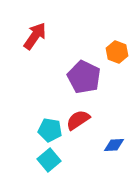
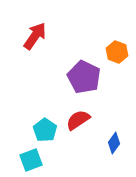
cyan pentagon: moved 5 px left; rotated 25 degrees clockwise
blue diamond: moved 2 px up; rotated 50 degrees counterclockwise
cyan square: moved 18 px left; rotated 20 degrees clockwise
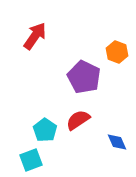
blue diamond: moved 3 px right, 1 px up; rotated 60 degrees counterclockwise
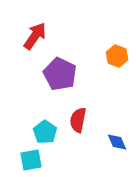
orange hexagon: moved 4 px down
purple pentagon: moved 24 px left, 3 px up
red semicircle: rotated 45 degrees counterclockwise
cyan pentagon: moved 2 px down
cyan square: rotated 10 degrees clockwise
